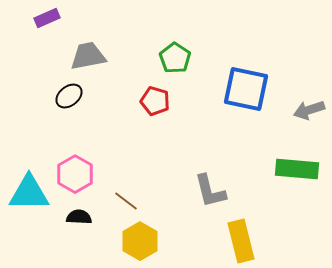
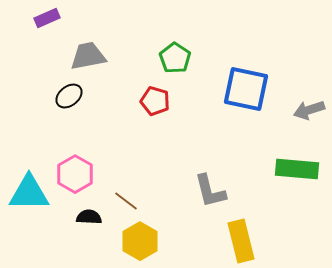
black semicircle: moved 10 px right
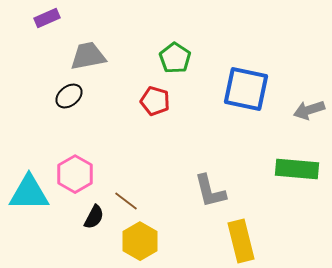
black semicircle: moved 5 px right; rotated 115 degrees clockwise
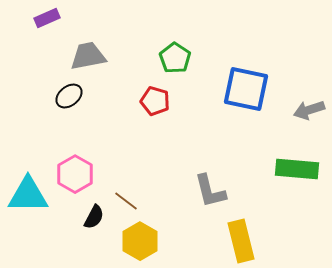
cyan triangle: moved 1 px left, 2 px down
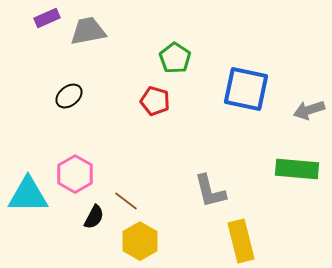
gray trapezoid: moved 25 px up
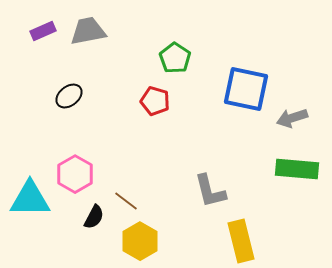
purple rectangle: moved 4 px left, 13 px down
gray arrow: moved 17 px left, 8 px down
cyan triangle: moved 2 px right, 4 px down
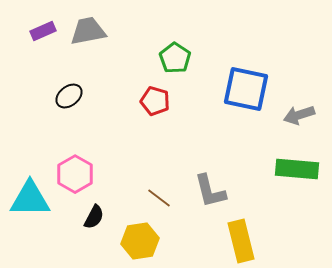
gray arrow: moved 7 px right, 3 px up
brown line: moved 33 px right, 3 px up
yellow hexagon: rotated 21 degrees clockwise
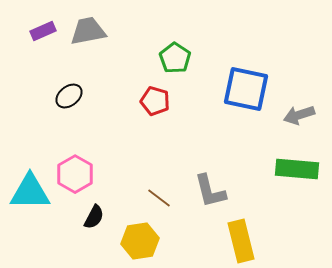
cyan triangle: moved 7 px up
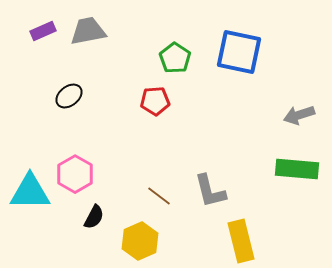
blue square: moved 7 px left, 37 px up
red pentagon: rotated 20 degrees counterclockwise
brown line: moved 2 px up
yellow hexagon: rotated 15 degrees counterclockwise
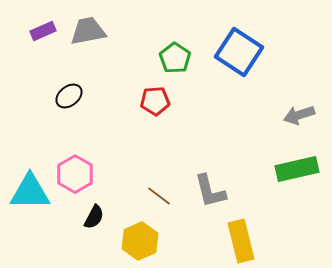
blue square: rotated 21 degrees clockwise
green rectangle: rotated 18 degrees counterclockwise
